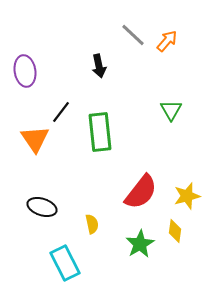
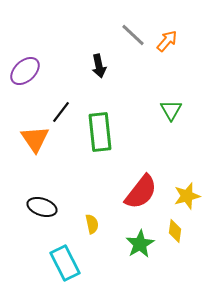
purple ellipse: rotated 56 degrees clockwise
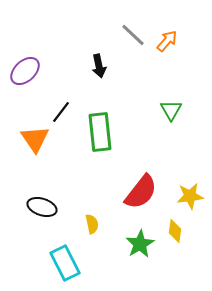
yellow star: moved 3 px right; rotated 8 degrees clockwise
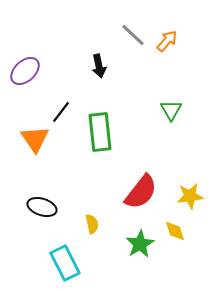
yellow diamond: rotated 25 degrees counterclockwise
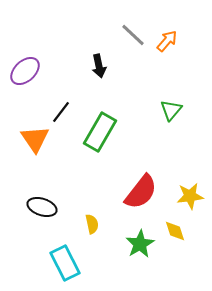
green triangle: rotated 10 degrees clockwise
green rectangle: rotated 36 degrees clockwise
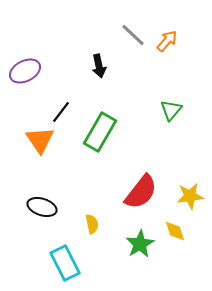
purple ellipse: rotated 16 degrees clockwise
orange triangle: moved 5 px right, 1 px down
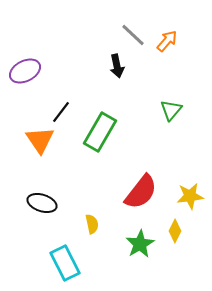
black arrow: moved 18 px right
black ellipse: moved 4 px up
yellow diamond: rotated 45 degrees clockwise
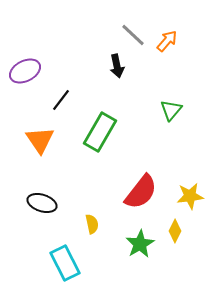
black line: moved 12 px up
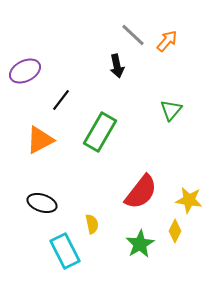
orange triangle: rotated 36 degrees clockwise
yellow star: moved 1 px left, 4 px down; rotated 16 degrees clockwise
cyan rectangle: moved 12 px up
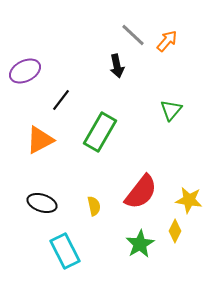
yellow semicircle: moved 2 px right, 18 px up
